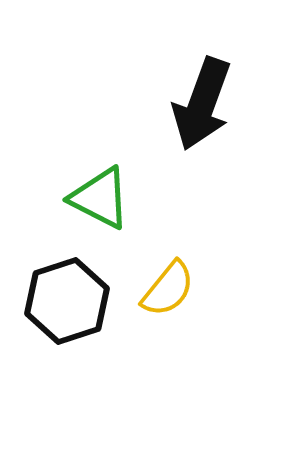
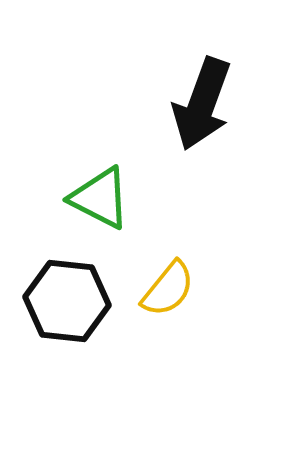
black hexagon: rotated 24 degrees clockwise
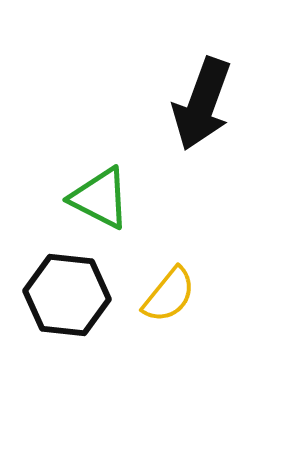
yellow semicircle: moved 1 px right, 6 px down
black hexagon: moved 6 px up
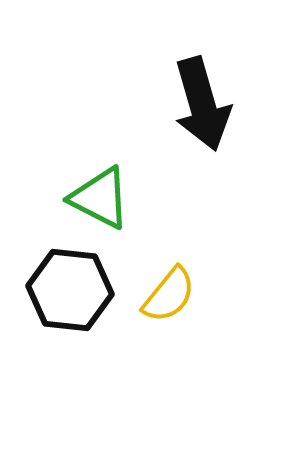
black arrow: rotated 36 degrees counterclockwise
black hexagon: moved 3 px right, 5 px up
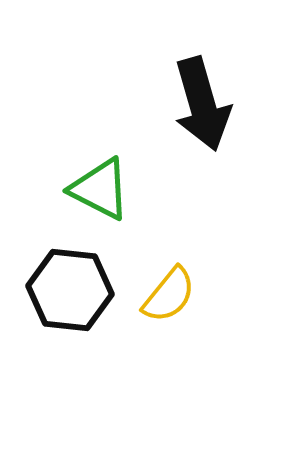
green triangle: moved 9 px up
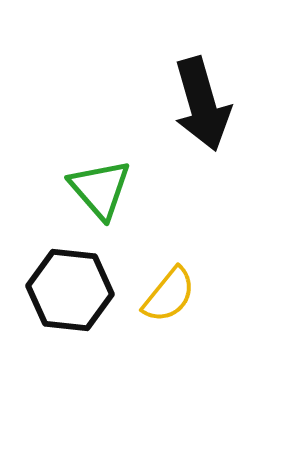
green triangle: rotated 22 degrees clockwise
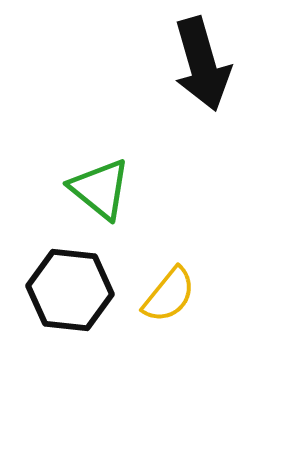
black arrow: moved 40 px up
green triangle: rotated 10 degrees counterclockwise
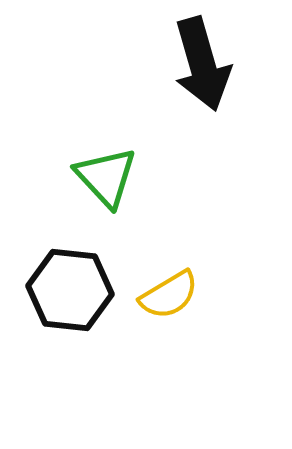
green triangle: moved 6 px right, 12 px up; rotated 8 degrees clockwise
yellow semicircle: rotated 20 degrees clockwise
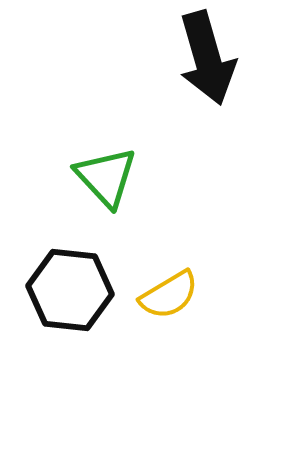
black arrow: moved 5 px right, 6 px up
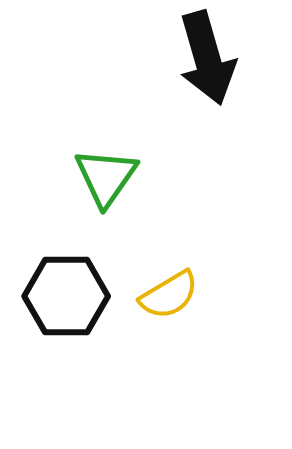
green triangle: rotated 18 degrees clockwise
black hexagon: moved 4 px left, 6 px down; rotated 6 degrees counterclockwise
